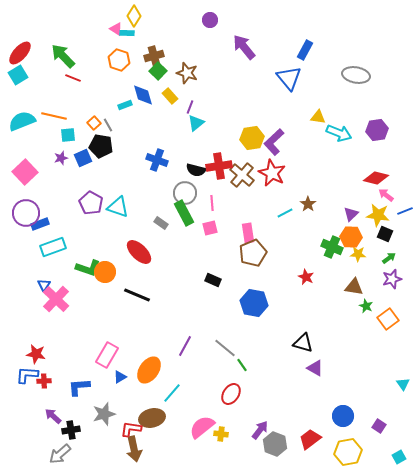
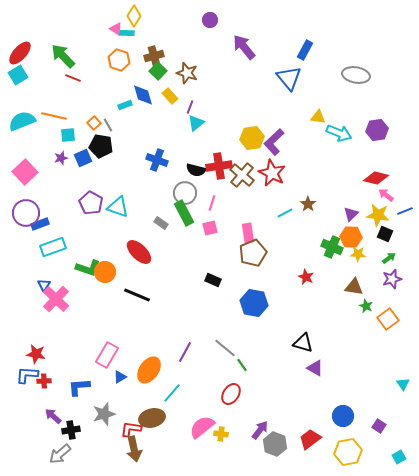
pink line at (212, 203): rotated 21 degrees clockwise
purple line at (185, 346): moved 6 px down
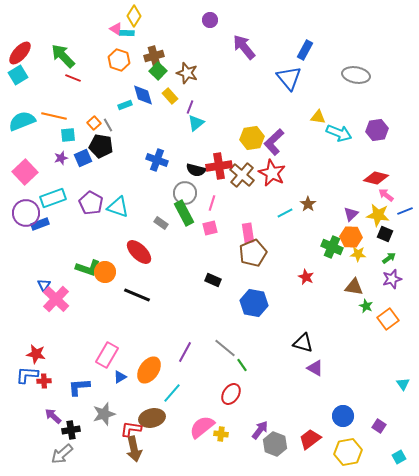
cyan rectangle at (53, 247): moved 49 px up
gray arrow at (60, 454): moved 2 px right
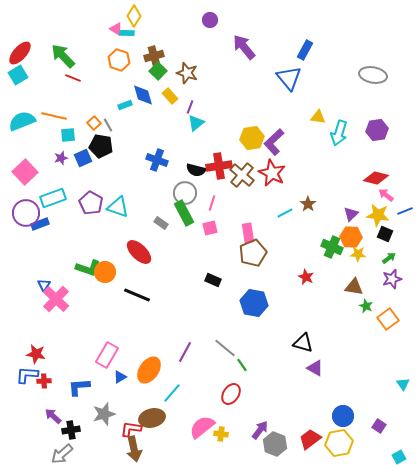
gray ellipse at (356, 75): moved 17 px right
cyan arrow at (339, 133): rotated 85 degrees clockwise
yellow hexagon at (348, 452): moved 9 px left, 9 px up
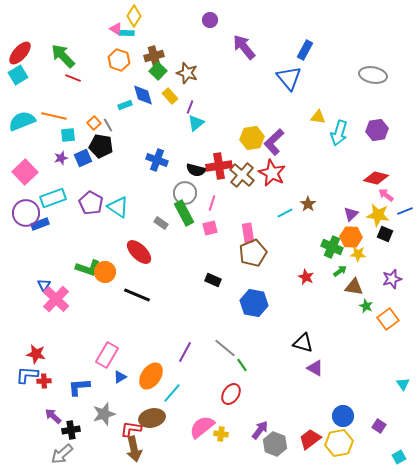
cyan triangle at (118, 207): rotated 15 degrees clockwise
green arrow at (389, 258): moved 49 px left, 13 px down
orange ellipse at (149, 370): moved 2 px right, 6 px down
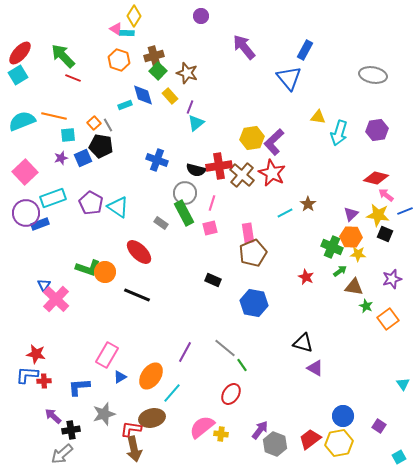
purple circle at (210, 20): moved 9 px left, 4 px up
